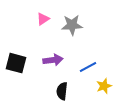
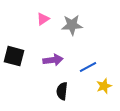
black square: moved 2 px left, 7 px up
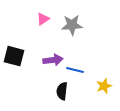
blue line: moved 13 px left, 3 px down; rotated 42 degrees clockwise
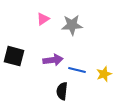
blue line: moved 2 px right
yellow star: moved 12 px up
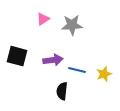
black square: moved 3 px right
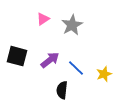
gray star: rotated 25 degrees counterclockwise
purple arrow: moved 3 px left; rotated 30 degrees counterclockwise
blue line: moved 1 px left, 2 px up; rotated 30 degrees clockwise
black semicircle: moved 1 px up
